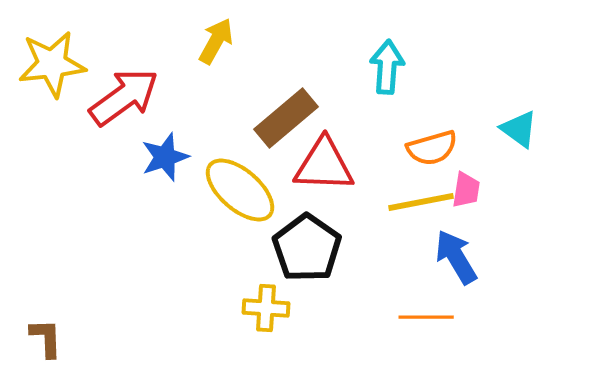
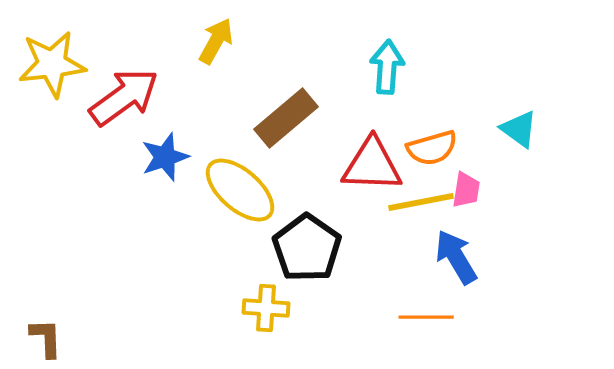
red triangle: moved 48 px right
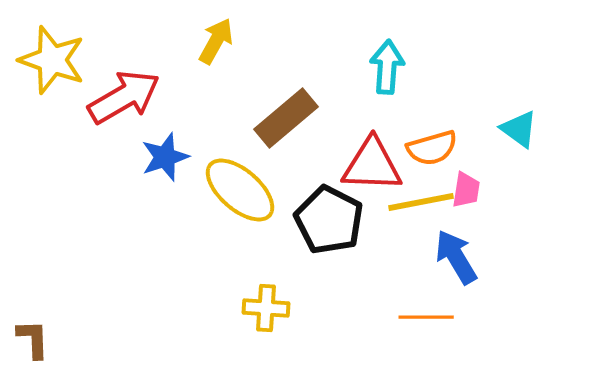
yellow star: moved 4 px up; rotated 26 degrees clockwise
red arrow: rotated 6 degrees clockwise
black pentagon: moved 22 px right, 28 px up; rotated 8 degrees counterclockwise
brown L-shape: moved 13 px left, 1 px down
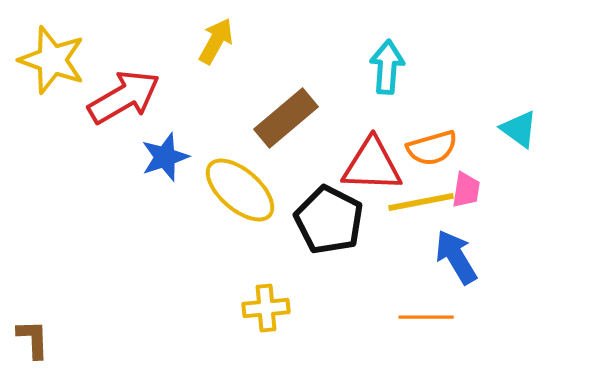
yellow cross: rotated 9 degrees counterclockwise
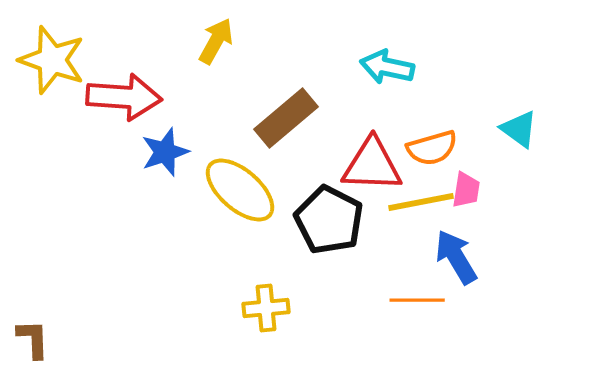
cyan arrow: rotated 82 degrees counterclockwise
red arrow: rotated 34 degrees clockwise
blue star: moved 5 px up
orange line: moved 9 px left, 17 px up
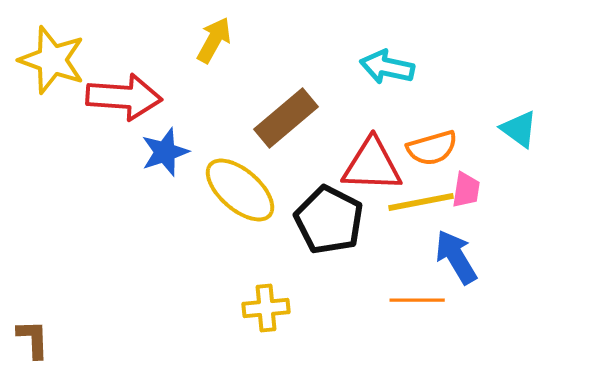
yellow arrow: moved 2 px left, 1 px up
